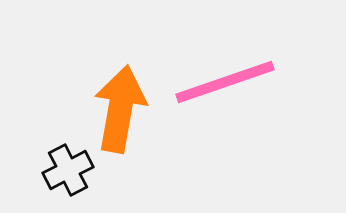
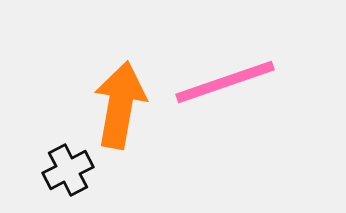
orange arrow: moved 4 px up
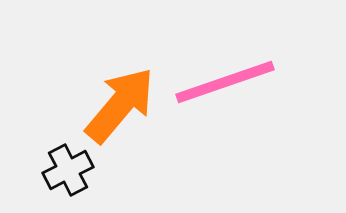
orange arrow: rotated 30 degrees clockwise
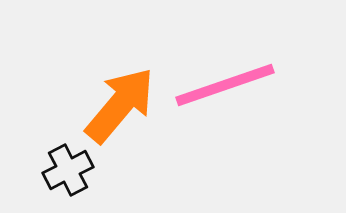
pink line: moved 3 px down
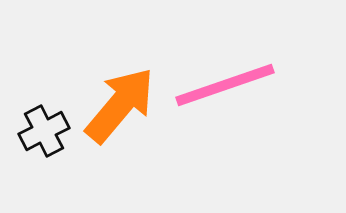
black cross: moved 24 px left, 39 px up
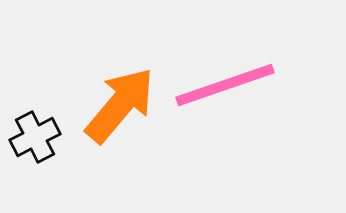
black cross: moved 9 px left, 6 px down
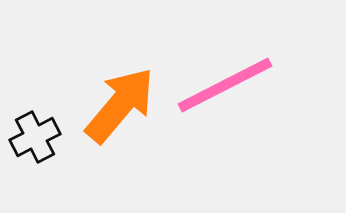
pink line: rotated 8 degrees counterclockwise
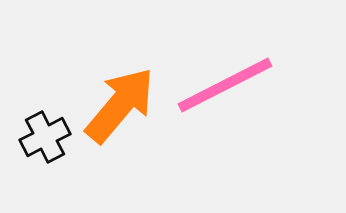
black cross: moved 10 px right
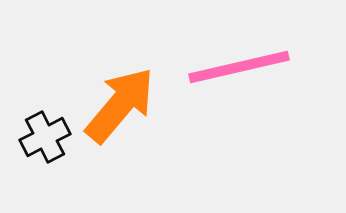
pink line: moved 14 px right, 18 px up; rotated 14 degrees clockwise
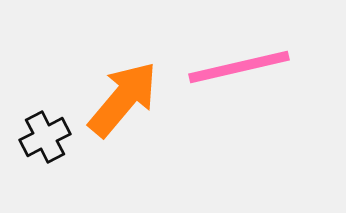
orange arrow: moved 3 px right, 6 px up
